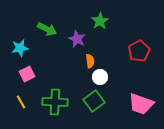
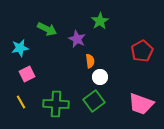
red pentagon: moved 3 px right
green cross: moved 1 px right, 2 px down
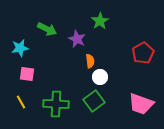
red pentagon: moved 1 px right, 2 px down
pink square: rotated 35 degrees clockwise
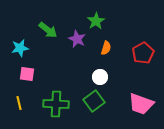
green star: moved 4 px left
green arrow: moved 1 px right, 1 px down; rotated 12 degrees clockwise
orange semicircle: moved 16 px right, 13 px up; rotated 24 degrees clockwise
yellow line: moved 2 px left, 1 px down; rotated 16 degrees clockwise
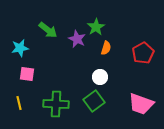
green star: moved 6 px down
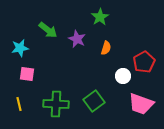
green star: moved 4 px right, 10 px up
red pentagon: moved 1 px right, 9 px down
white circle: moved 23 px right, 1 px up
yellow line: moved 1 px down
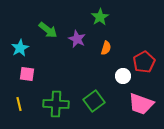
cyan star: rotated 18 degrees counterclockwise
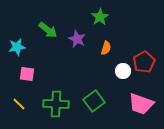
cyan star: moved 3 px left, 1 px up; rotated 18 degrees clockwise
white circle: moved 5 px up
yellow line: rotated 32 degrees counterclockwise
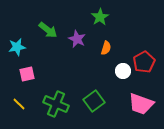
pink square: rotated 21 degrees counterclockwise
green cross: rotated 20 degrees clockwise
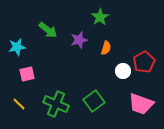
purple star: moved 2 px right, 1 px down; rotated 30 degrees clockwise
